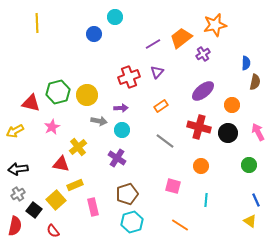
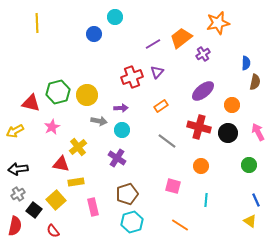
orange star at (215, 25): moved 3 px right, 2 px up
red cross at (129, 77): moved 3 px right
gray line at (165, 141): moved 2 px right
yellow rectangle at (75, 185): moved 1 px right, 3 px up; rotated 14 degrees clockwise
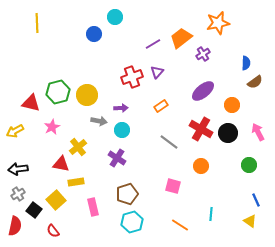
brown semicircle at (255, 82): rotated 42 degrees clockwise
red cross at (199, 127): moved 2 px right, 2 px down; rotated 15 degrees clockwise
gray line at (167, 141): moved 2 px right, 1 px down
cyan line at (206, 200): moved 5 px right, 14 px down
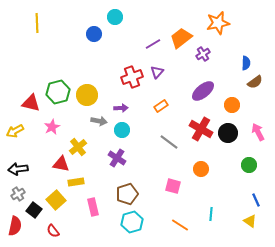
orange circle at (201, 166): moved 3 px down
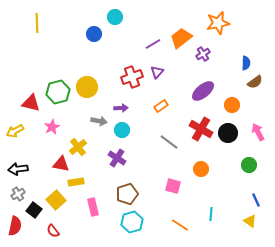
yellow circle at (87, 95): moved 8 px up
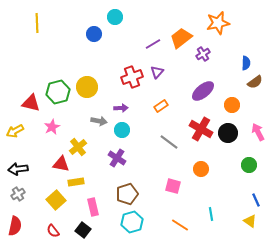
black square at (34, 210): moved 49 px right, 20 px down
cyan line at (211, 214): rotated 16 degrees counterclockwise
